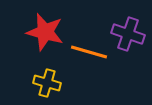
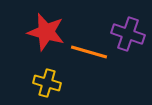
red star: moved 1 px right
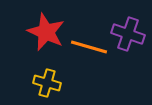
red star: rotated 9 degrees clockwise
orange line: moved 5 px up
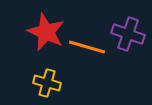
orange line: moved 2 px left
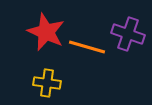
yellow cross: rotated 8 degrees counterclockwise
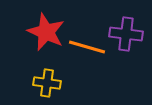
purple cross: moved 2 px left; rotated 12 degrees counterclockwise
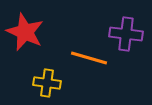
red star: moved 21 px left
orange line: moved 2 px right, 11 px down
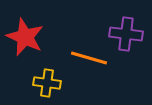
red star: moved 5 px down
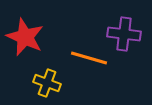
purple cross: moved 2 px left
yellow cross: rotated 12 degrees clockwise
